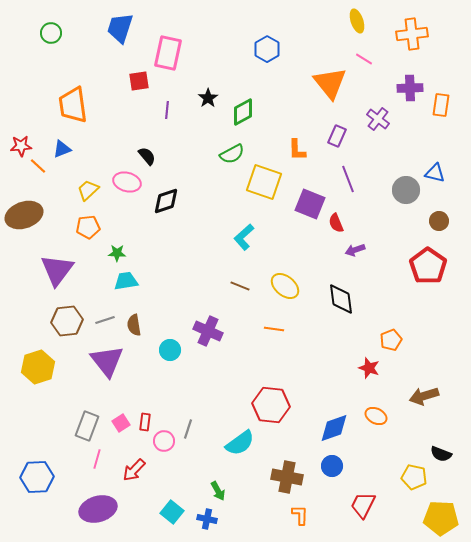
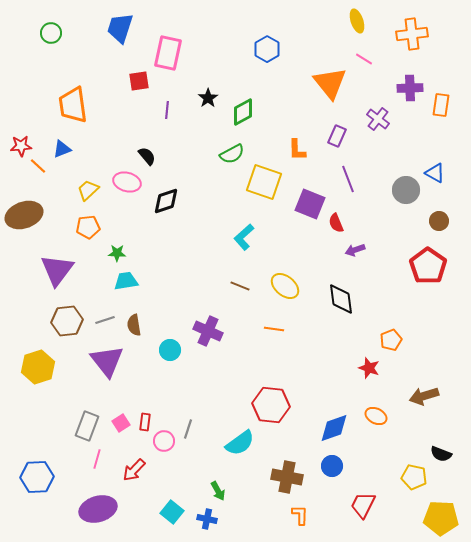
blue triangle at (435, 173): rotated 15 degrees clockwise
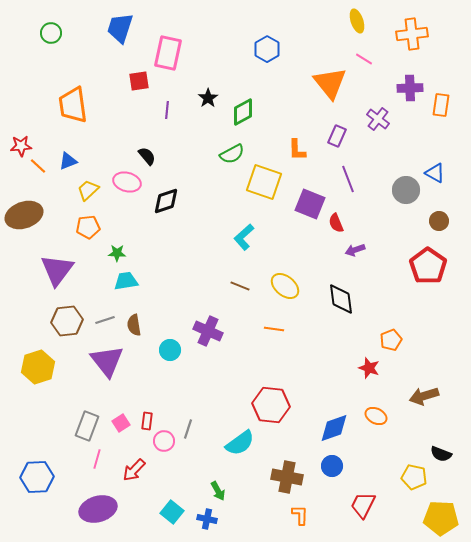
blue triangle at (62, 149): moved 6 px right, 12 px down
red rectangle at (145, 422): moved 2 px right, 1 px up
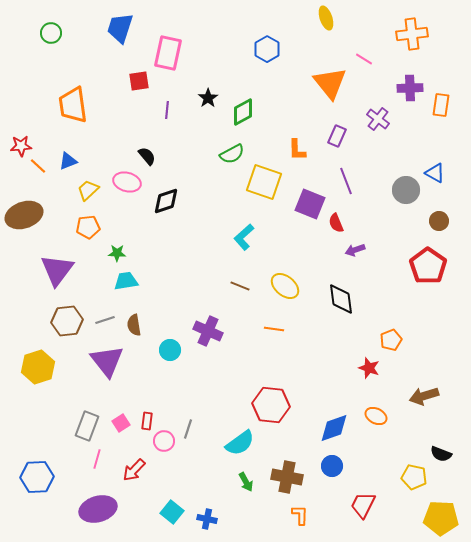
yellow ellipse at (357, 21): moved 31 px left, 3 px up
purple line at (348, 179): moved 2 px left, 2 px down
green arrow at (218, 491): moved 28 px right, 9 px up
